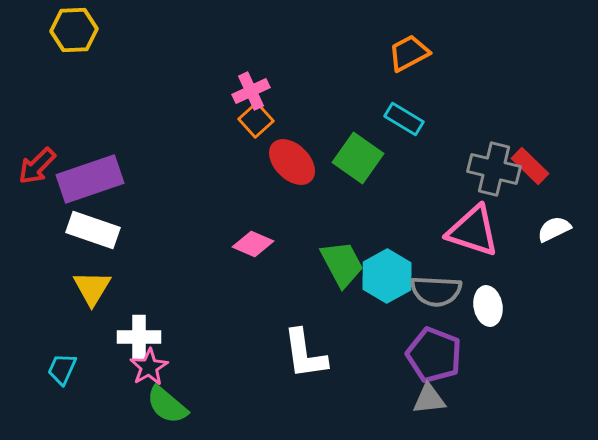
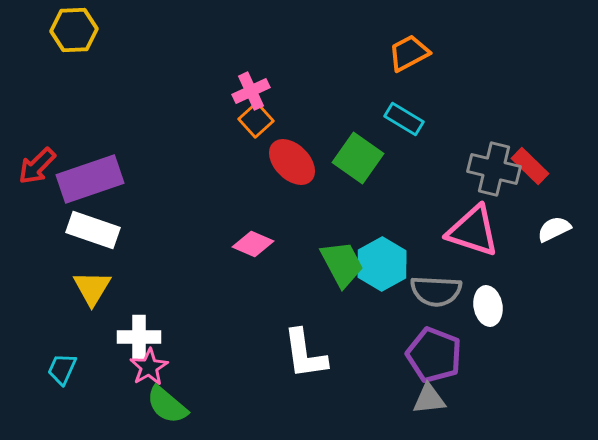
cyan hexagon: moved 5 px left, 12 px up
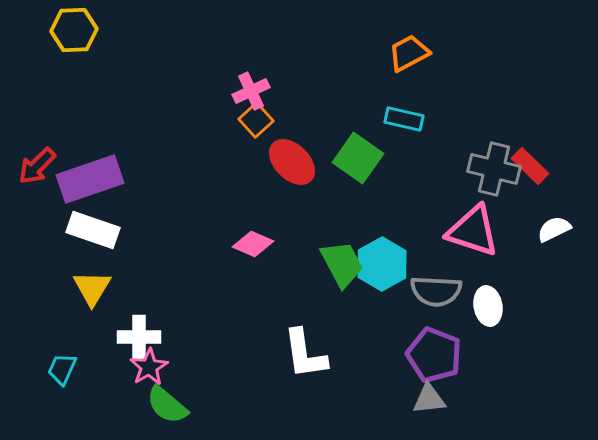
cyan rectangle: rotated 18 degrees counterclockwise
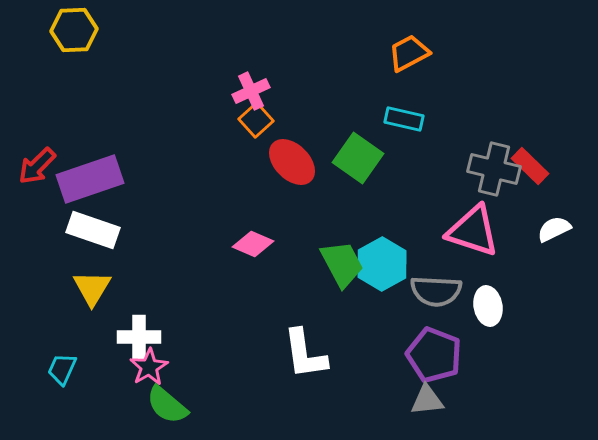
gray triangle: moved 2 px left, 1 px down
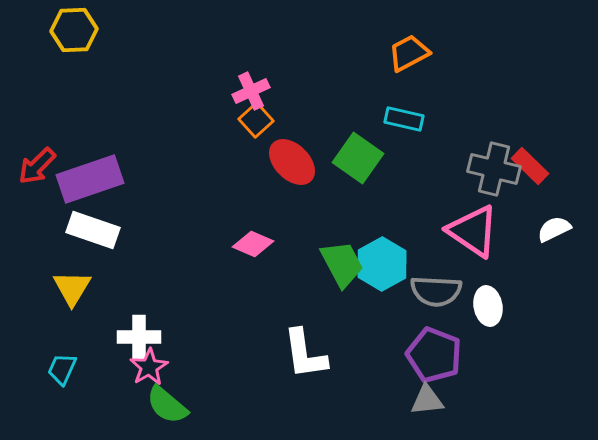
pink triangle: rotated 16 degrees clockwise
yellow triangle: moved 20 px left
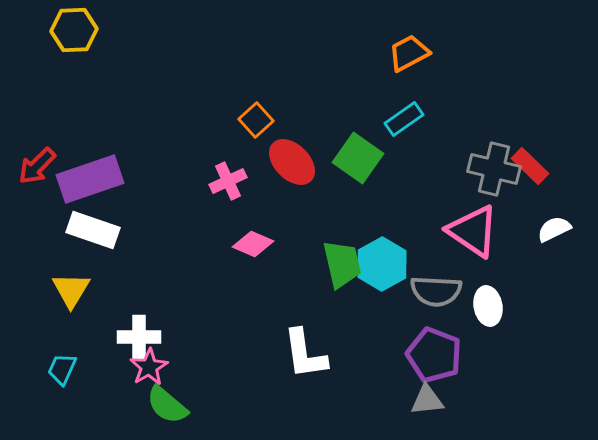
pink cross: moved 23 px left, 90 px down
cyan rectangle: rotated 48 degrees counterclockwise
green trapezoid: rotated 15 degrees clockwise
yellow triangle: moved 1 px left, 2 px down
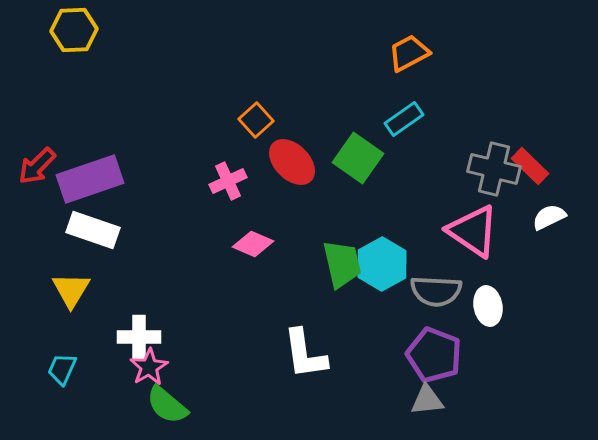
white semicircle: moved 5 px left, 12 px up
